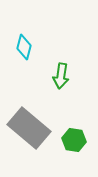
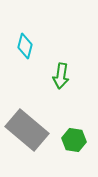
cyan diamond: moved 1 px right, 1 px up
gray rectangle: moved 2 px left, 2 px down
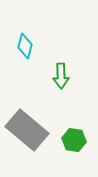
green arrow: rotated 10 degrees counterclockwise
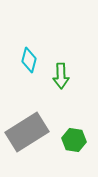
cyan diamond: moved 4 px right, 14 px down
gray rectangle: moved 2 px down; rotated 72 degrees counterclockwise
